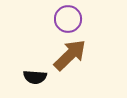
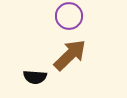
purple circle: moved 1 px right, 3 px up
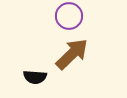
brown arrow: moved 2 px right, 1 px up
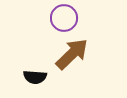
purple circle: moved 5 px left, 2 px down
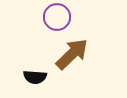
purple circle: moved 7 px left, 1 px up
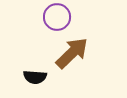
brown arrow: moved 1 px up
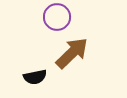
black semicircle: rotated 15 degrees counterclockwise
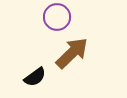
black semicircle: rotated 25 degrees counterclockwise
